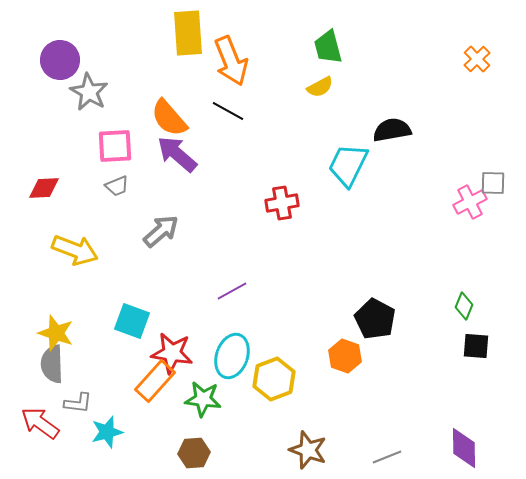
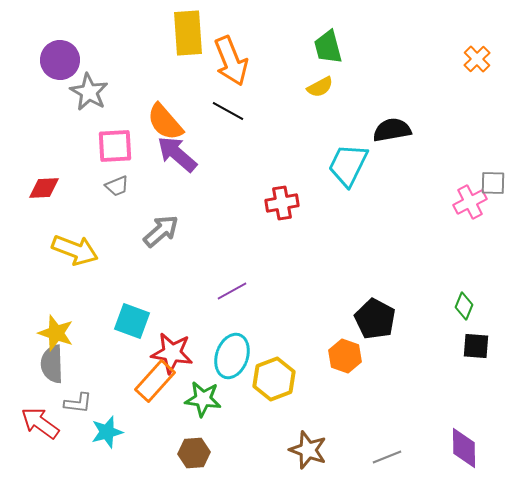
orange semicircle: moved 4 px left, 4 px down
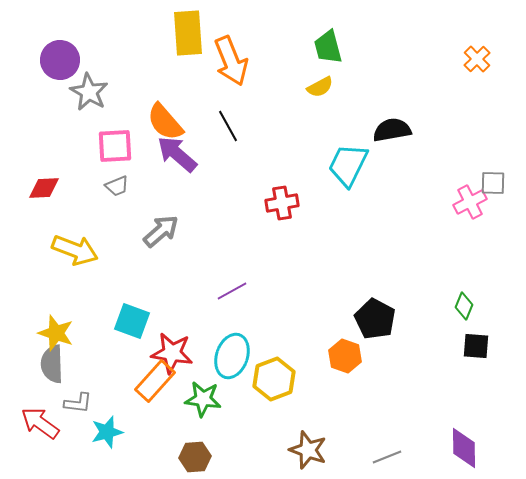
black line: moved 15 px down; rotated 32 degrees clockwise
brown hexagon: moved 1 px right, 4 px down
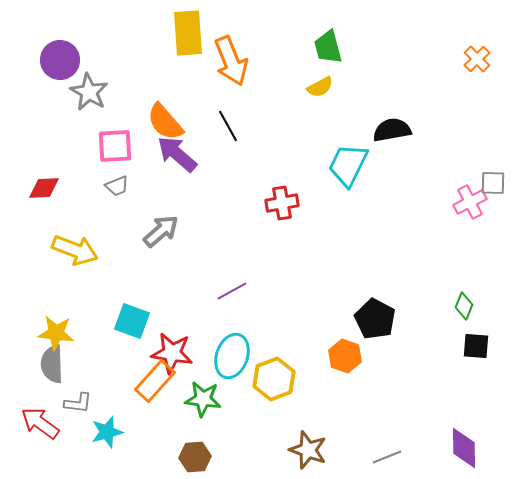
yellow star: rotated 12 degrees counterclockwise
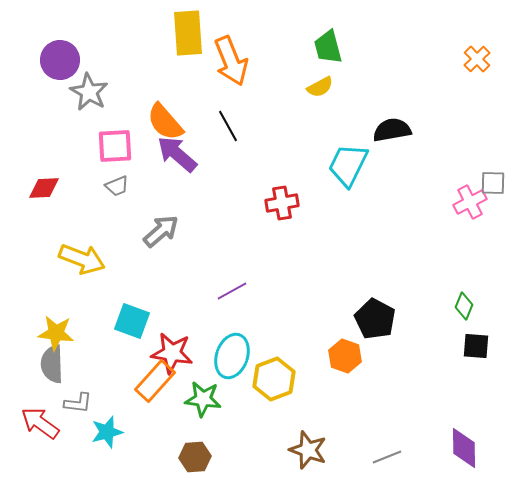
yellow arrow: moved 7 px right, 9 px down
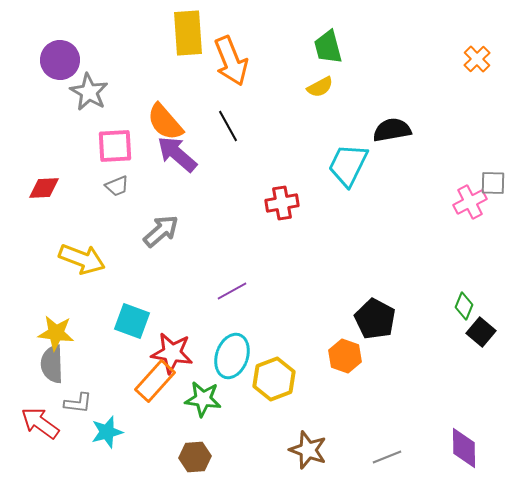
black square: moved 5 px right, 14 px up; rotated 36 degrees clockwise
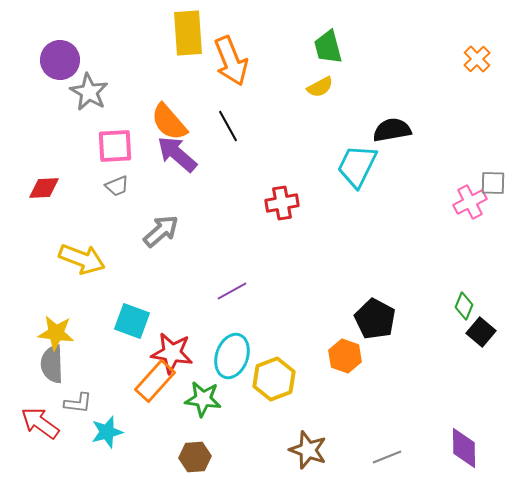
orange semicircle: moved 4 px right
cyan trapezoid: moved 9 px right, 1 px down
